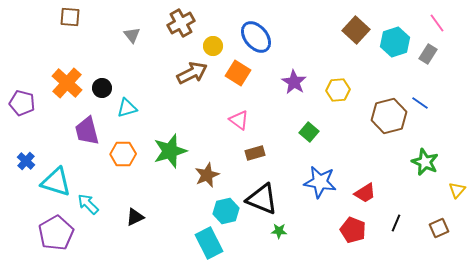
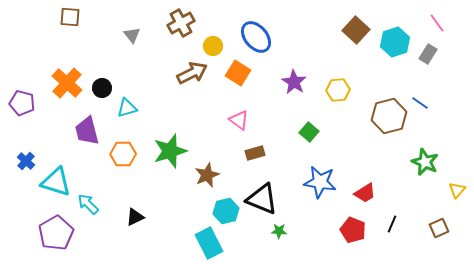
black line at (396, 223): moved 4 px left, 1 px down
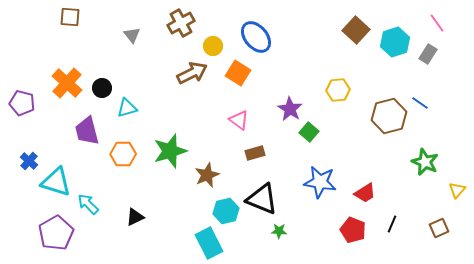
purple star at (294, 82): moved 4 px left, 27 px down
blue cross at (26, 161): moved 3 px right
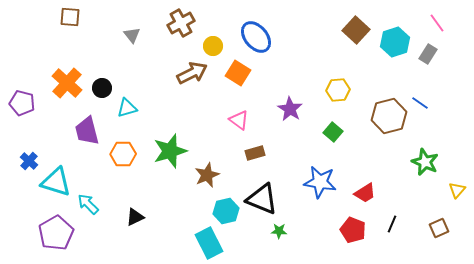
green square at (309, 132): moved 24 px right
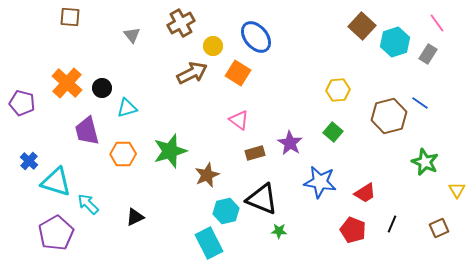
brown square at (356, 30): moved 6 px right, 4 px up
purple star at (290, 109): moved 34 px down
yellow triangle at (457, 190): rotated 12 degrees counterclockwise
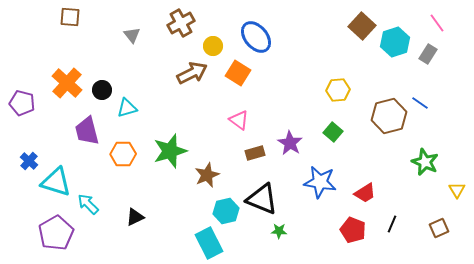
black circle at (102, 88): moved 2 px down
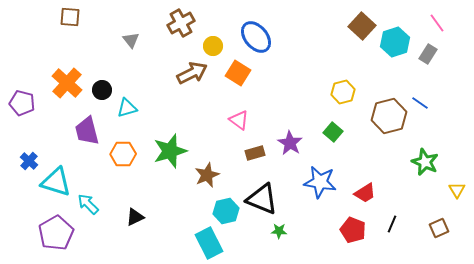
gray triangle at (132, 35): moved 1 px left, 5 px down
yellow hexagon at (338, 90): moved 5 px right, 2 px down; rotated 10 degrees counterclockwise
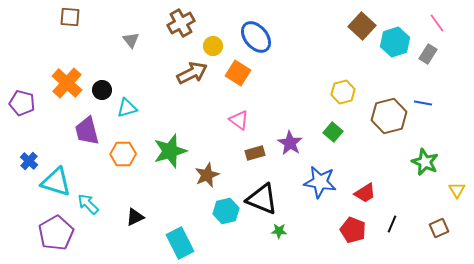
blue line at (420, 103): moved 3 px right; rotated 24 degrees counterclockwise
cyan rectangle at (209, 243): moved 29 px left
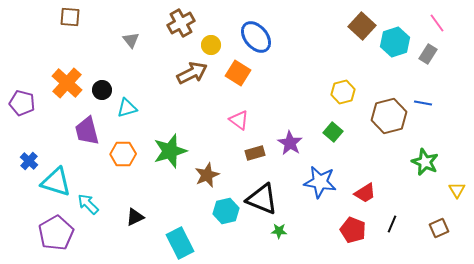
yellow circle at (213, 46): moved 2 px left, 1 px up
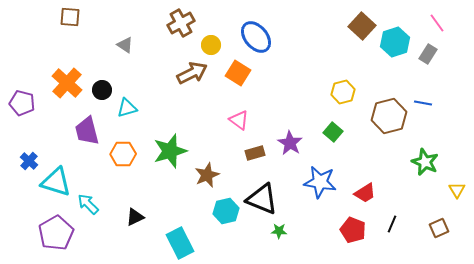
gray triangle at (131, 40): moved 6 px left, 5 px down; rotated 18 degrees counterclockwise
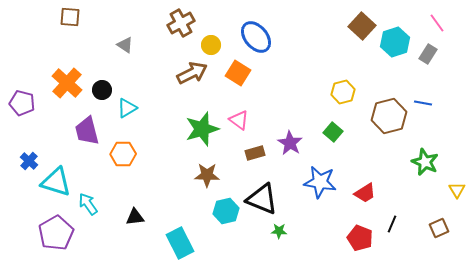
cyan triangle at (127, 108): rotated 15 degrees counterclockwise
green star at (170, 151): moved 32 px right, 22 px up
brown star at (207, 175): rotated 25 degrees clockwise
cyan arrow at (88, 204): rotated 10 degrees clockwise
black triangle at (135, 217): rotated 18 degrees clockwise
red pentagon at (353, 230): moved 7 px right, 8 px down
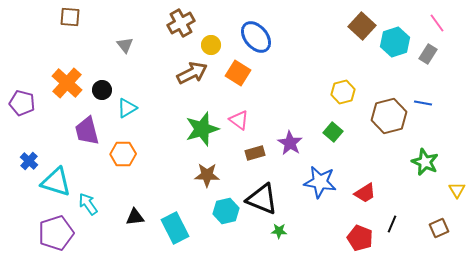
gray triangle at (125, 45): rotated 18 degrees clockwise
purple pentagon at (56, 233): rotated 12 degrees clockwise
cyan rectangle at (180, 243): moved 5 px left, 15 px up
